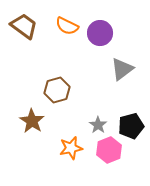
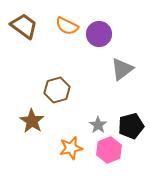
purple circle: moved 1 px left, 1 px down
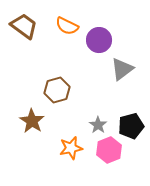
purple circle: moved 6 px down
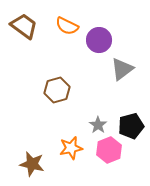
brown star: moved 43 px down; rotated 20 degrees counterclockwise
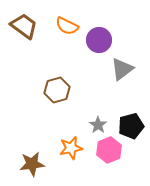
brown star: rotated 20 degrees counterclockwise
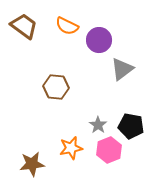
brown hexagon: moved 1 px left, 3 px up; rotated 20 degrees clockwise
black pentagon: rotated 25 degrees clockwise
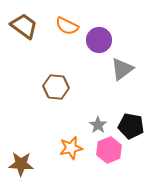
brown star: moved 11 px left; rotated 10 degrees clockwise
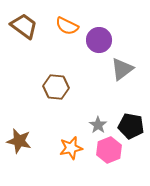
brown star: moved 2 px left, 23 px up; rotated 10 degrees clockwise
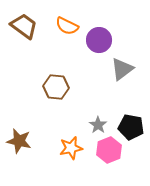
black pentagon: moved 1 px down
